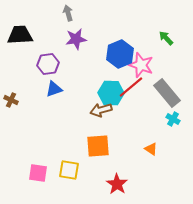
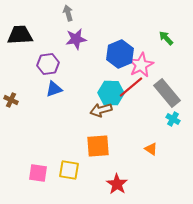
pink star: rotated 25 degrees clockwise
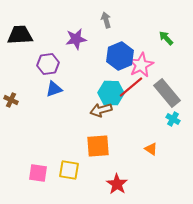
gray arrow: moved 38 px right, 7 px down
blue hexagon: moved 2 px down
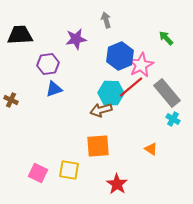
pink square: rotated 18 degrees clockwise
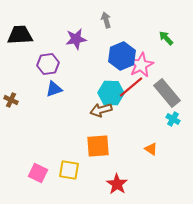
blue hexagon: moved 2 px right
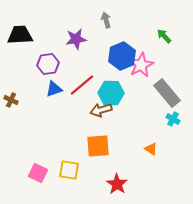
green arrow: moved 2 px left, 2 px up
red line: moved 49 px left, 2 px up
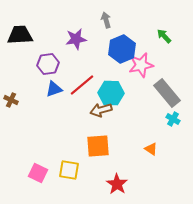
blue hexagon: moved 7 px up
pink star: rotated 15 degrees clockwise
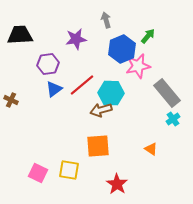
green arrow: moved 16 px left; rotated 84 degrees clockwise
pink star: moved 3 px left, 1 px down
blue triangle: rotated 18 degrees counterclockwise
cyan cross: rotated 24 degrees clockwise
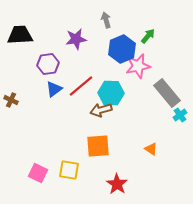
red line: moved 1 px left, 1 px down
cyan cross: moved 7 px right, 4 px up
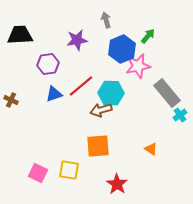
purple star: moved 1 px right, 1 px down
blue triangle: moved 5 px down; rotated 18 degrees clockwise
